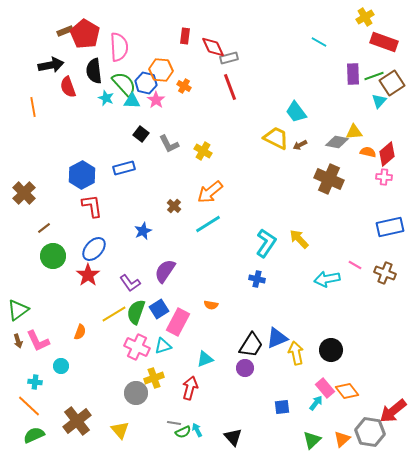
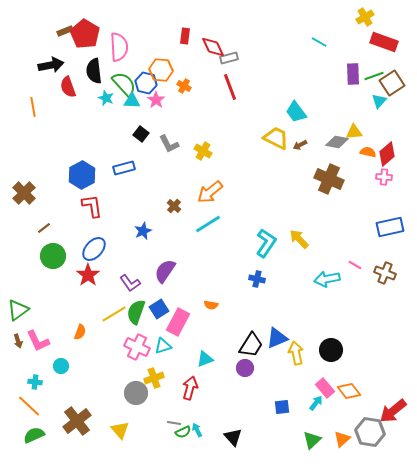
orange diamond at (347, 391): moved 2 px right
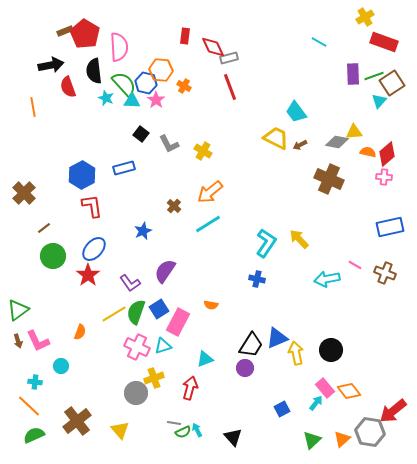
blue square at (282, 407): moved 2 px down; rotated 21 degrees counterclockwise
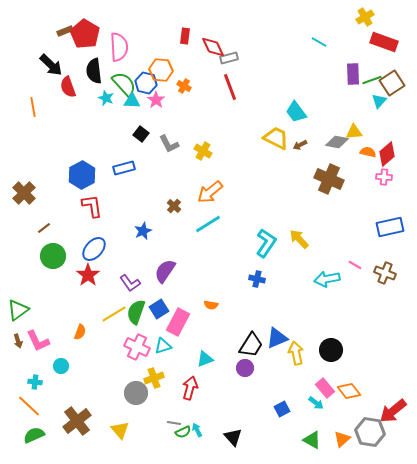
black arrow at (51, 65): rotated 55 degrees clockwise
green line at (374, 76): moved 2 px left, 4 px down
cyan arrow at (316, 403): rotated 91 degrees clockwise
green triangle at (312, 440): rotated 48 degrees counterclockwise
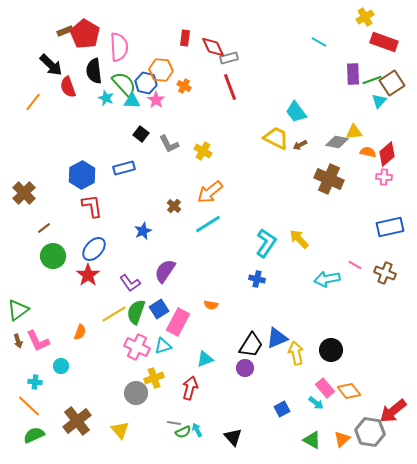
red rectangle at (185, 36): moved 2 px down
orange line at (33, 107): moved 5 px up; rotated 48 degrees clockwise
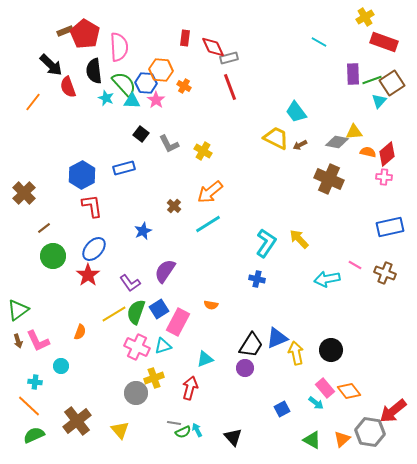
blue hexagon at (146, 83): rotated 10 degrees counterclockwise
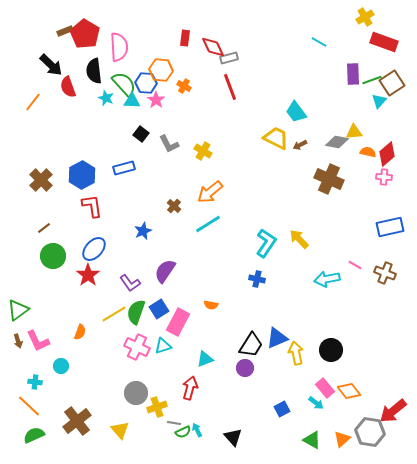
brown cross at (24, 193): moved 17 px right, 13 px up
yellow cross at (154, 378): moved 3 px right, 29 px down
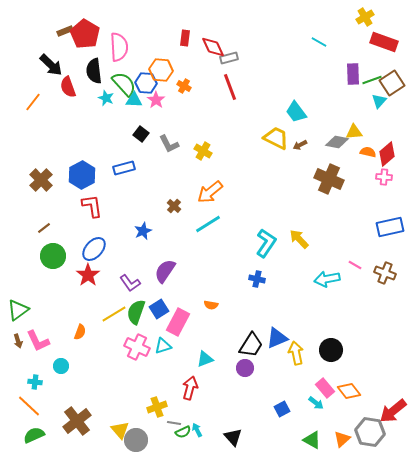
cyan triangle at (132, 101): moved 2 px right, 1 px up
gray circle at (136, 393): moved 47 px down
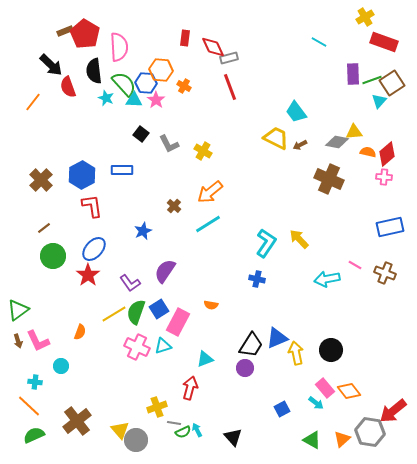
blue rectangle at (124, 168): moved 2 px left, 2 px down; rotated 15 degrees clockwise
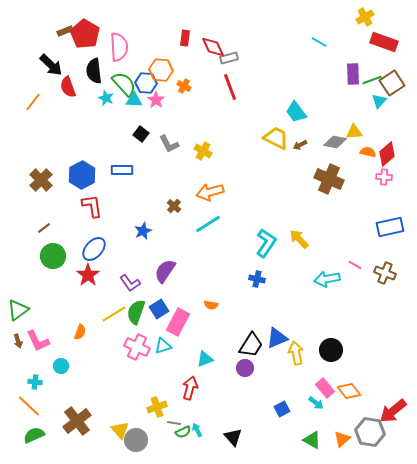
gray diamond at (337, 142): moved 2 px left
orange arrow at (210, 192): rotated 24 degrees clockwise
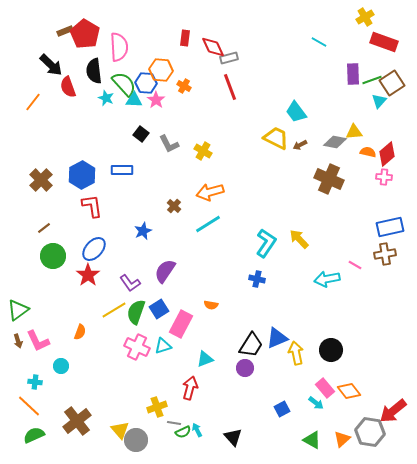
brown cross at (385, 273): moved 19 px up; rotated 30 degrees counterclockwise
yellow line at (114, 314): moved 4 px up
pink rectangle at (178, 322): moved 3 px right, 2 px down
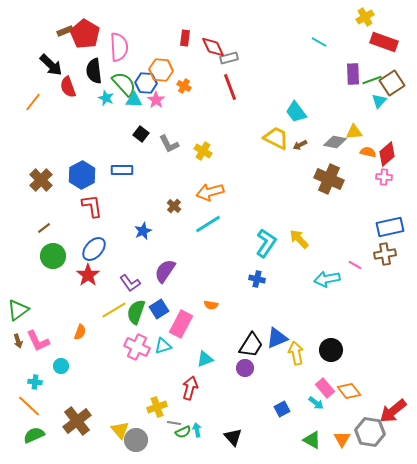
cyan arrow at (197, 430): rotated 16 degrees clockwise
orange triangle at (342, 439): rotated 18 degrees counterclockwise
